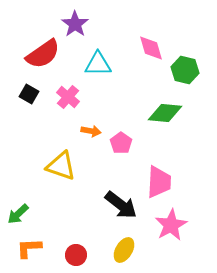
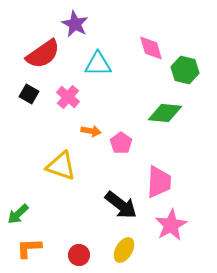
purple star: rotated 8 degrees counterclockwise
red circle: moved 3 px right
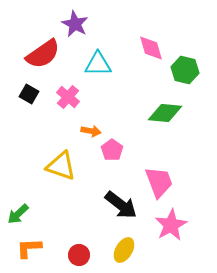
pink pentagon: moved 9 px left, 7 px down
pink trapezoid: rotated 24 degrees counterclockwise
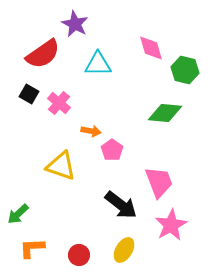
pink cross: moved 9 px left, 6 px down
orange L-shape: moved 3 px right
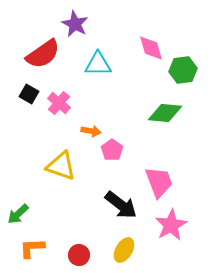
green hexagon: moved 2 px left; rotated 20 degrees counterclockwise
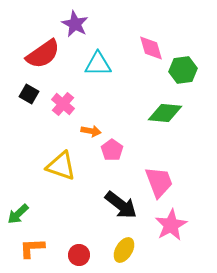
pink cross: moved 4 px right, 1 px down
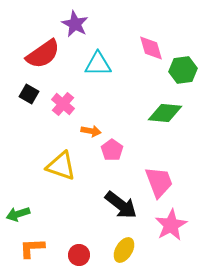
green arrow: rotated 25 degrees clockwise
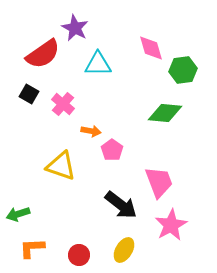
purple star: moved 4 px down
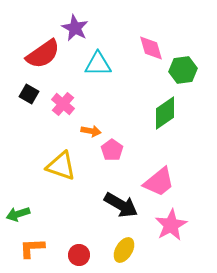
green diamond: rotated 40 degrees counterclockwise
pink trapezoid: rotated 72 degrees clockwise
black arrow: rotated 8 degrees counterclockwise
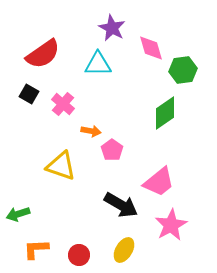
purple star: moved 37 px right
orange L-shape: moved 4 px right, 1 px down
